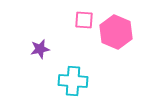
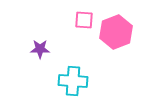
pink hexagon: rotated 16 degrees clockwise
purple star: rotated 12 degrees clockwise
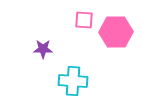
pink hexagon: rotated 20 degrees clockwise
purple star: moved 3 px right
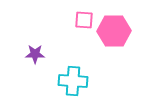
pink hexagon: moved 2 px left, 1 px up
purple star: moved 8 px left, 5 px down
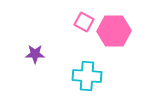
pink square: moved 2 px down; rotated 24 degrees clockwise
cyan cross: moved 14 px right, 5 px up
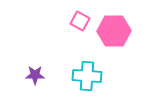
pink square: moved 4 px left, 1 px up
purple star: moved 21 px down
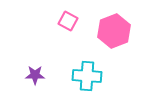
pink square: moved 12 px left
pink hexagon: rotated 20 degrees counterclockwise
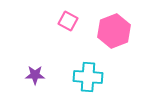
cyan cross: moved 1 px right, 1 px down
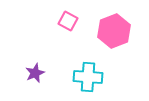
purple star: moved 2 px up; rotated 24 degrees counterclockwise
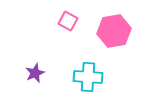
pink hexagon: rotated 12 degrees clockwise
